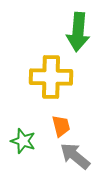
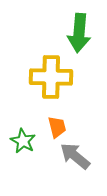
green arrow: moved 1 px right, 1 px down
orange trapezoid: moved 4 px left, 1 px down
green star: rotated 10 degrees clockwise
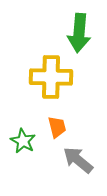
gray arrow: moved 3 px right, 4 px down
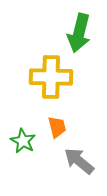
green arrow: rotated 9 degrees clockwise
gray arrow: moved 1 px right, 1 px down
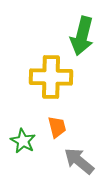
green arrow: moved 3 px right, 3 px down
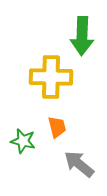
green arrow: rotated 12 degrees counterclockwise
green star: rotated 15 degrees counterclockwise
gray arrow: moved 3 px down
